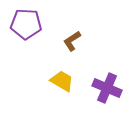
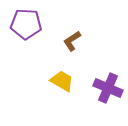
purple cross: moved 1 px right
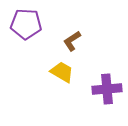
yellow trapezoid: moved 9 px up
purple cross: moved 1 px left, 1 px down; rotated 28 degrees counterclockwise
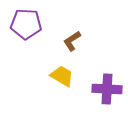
yellow trapezoid: moved 4 px down
purple cross: rotated 8 degrees clockwise
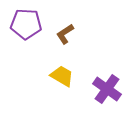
brown L-shape: moved 7 px left, 7 px up
purple cross: rotated 32 degrees clockwise
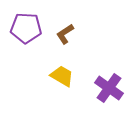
purple pentagon: moved 4 px down
purple cross: moved 2 px right, 1 px up
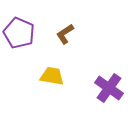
purple pentagon: moved 7 px left, 5 px down; rotated 20 degrees clockwise
yellow trapezoid: moved 10 px left; rotated 20 degrees counterclockwise
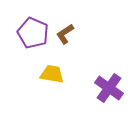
purple pentagon: moved 14 px right
yellow trapezoid: moved 2 px up
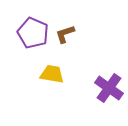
brown L-shape: rotated 15 degrees clockwise
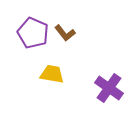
brown L-shape: moved 1 px up; rotated 110 degrees counterclockwise
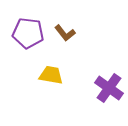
purple pentagon: moved 5 px left; rotated 16 degrees counterclockwise
yellow trapezoid: moved 1 px left, 1 px down
